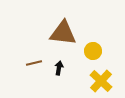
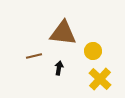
brown line: moved 7 px up
yellow cross: moved 1 px left, 2 px up
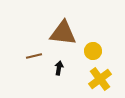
yellow cross: rotated 10 degrees clockwise
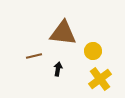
black arrow: moved 1 px left, 1 px down
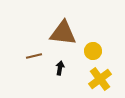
black arrow: moved 2 px right, 1 px up
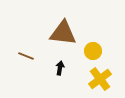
brown line: moved 8 px left; rotated 35 degrees clockwise
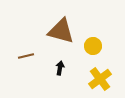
brown triangle: moved 2 px left, 2 px up; rotated 8 degrees clockwise
yellow circle: moved 5 px up
brown line: rotated 35 degrees counterclockwise
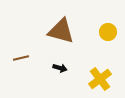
yellow circle: moved 15 px right, 14 px up
brown line: moved 5 px left, 2 px down
black arrow: rotated 96 degrees clockwise
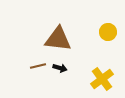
brown triangle: moved 3 px left, 8 px down; rotated 8 degrees counterclockwise
brown line: moved 17 px right, 8 px down
yellow cross: moved 2 px right
